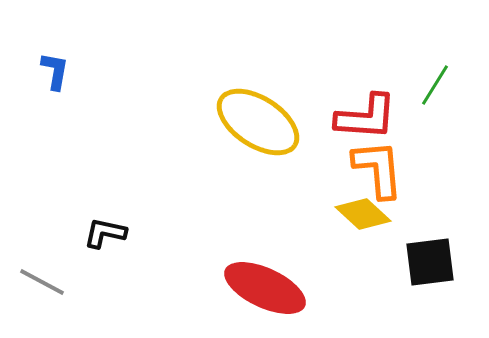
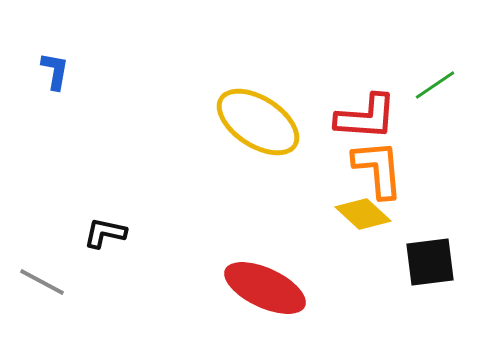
green line: rotated 24 degrees clockwise
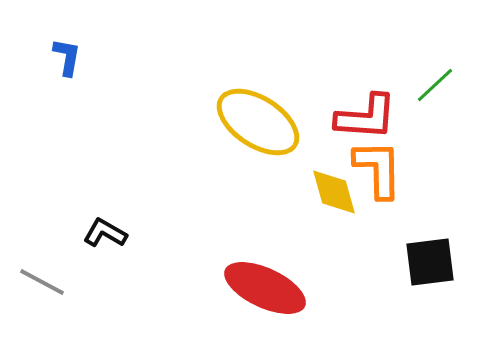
blue L-shape: moved 12 px right, 14 px up
green line: rotated 9 degrees counterclockwise
orange L-shape: rotated 4 degrees clockwise
yellow diamond: moved 29 px left, 22 px up; rotated 32 degrees clockwise
black L-shape: rotated 18 degrees clockwise
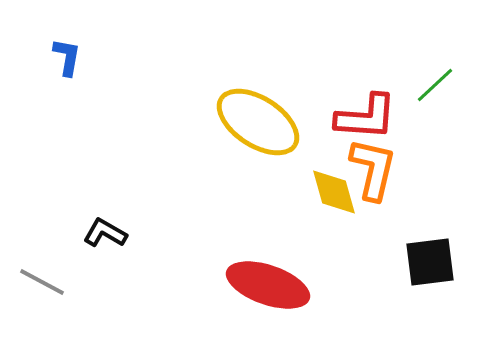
orange L-shape: moved 5 px left; rotated 14 degrees clockwise
red ellipse: moved 3 px right, 3 px up; rotated 6 degrees counterclockwise
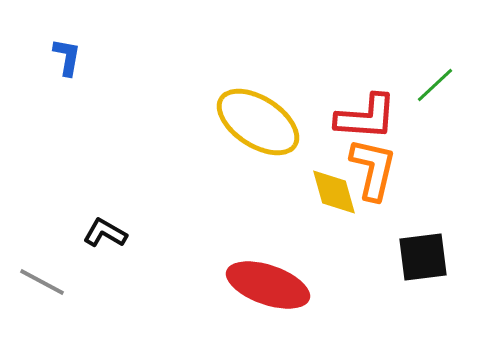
black square: moved 7 px left, 5 px up
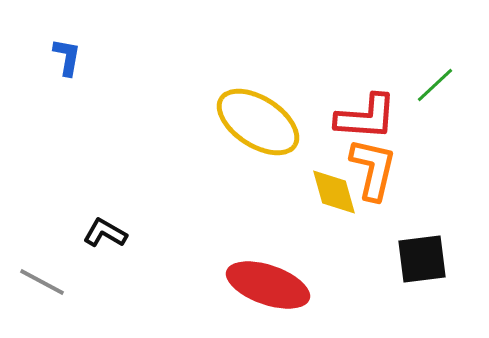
black square: moved 1 px left, 2 px down
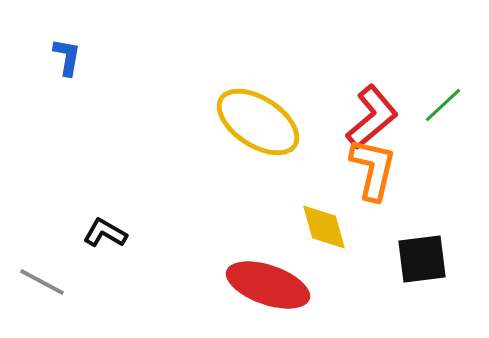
green line: moved 8 px right, 20 px down
red L-shape: moved 6 px right; rotated 44 degrees counterclockwise
yellow diamond: moved 10 px left, 35 px down
